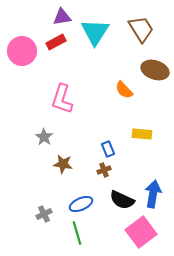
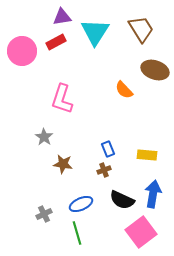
yellow rectangle: moved 5 px right, 21 px down
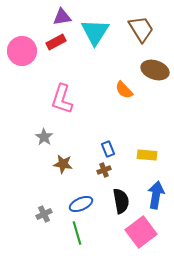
blue arrow: moved 3 px right, 1 px down
black semicircle: moved 1 px left, 1 px down; rotated 125 degrees counterclockwise
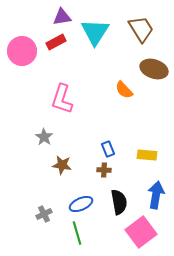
brown ellipse: moved 1 px left, 1 px up
brown star: moved 1 px left, 1 px down
brown cross: rotated 24 degrees clockwise
black semicircle: moved 2 px left, 1 px down
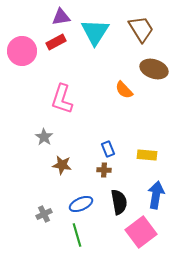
purple triangle: moved 1 px left
green line: moved 2 px down
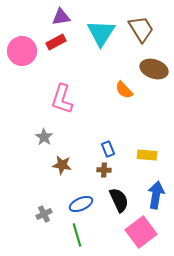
cyan triangle: moved 6 px right, 1 px down
black semicircle: moved 2 px up; rotated 15 degrees counterclockwise
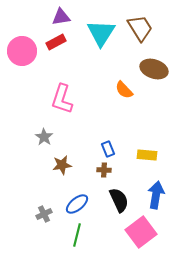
brown trapezoid: moved 1 px left, 1 px up
brown star: rotated 18 degrees counterclockwise
blue ellipse: moved 4 px left; rotated 15 degrees counterclockwise
green line: rotated 30 degrees clockwise
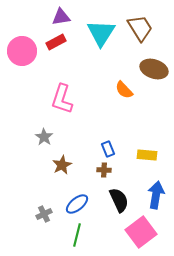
brown star: rotated 18 degrees counterclockwise
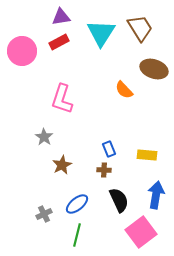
red rectangle: moved 3 px right
blue rectangle: moved 1 px right
